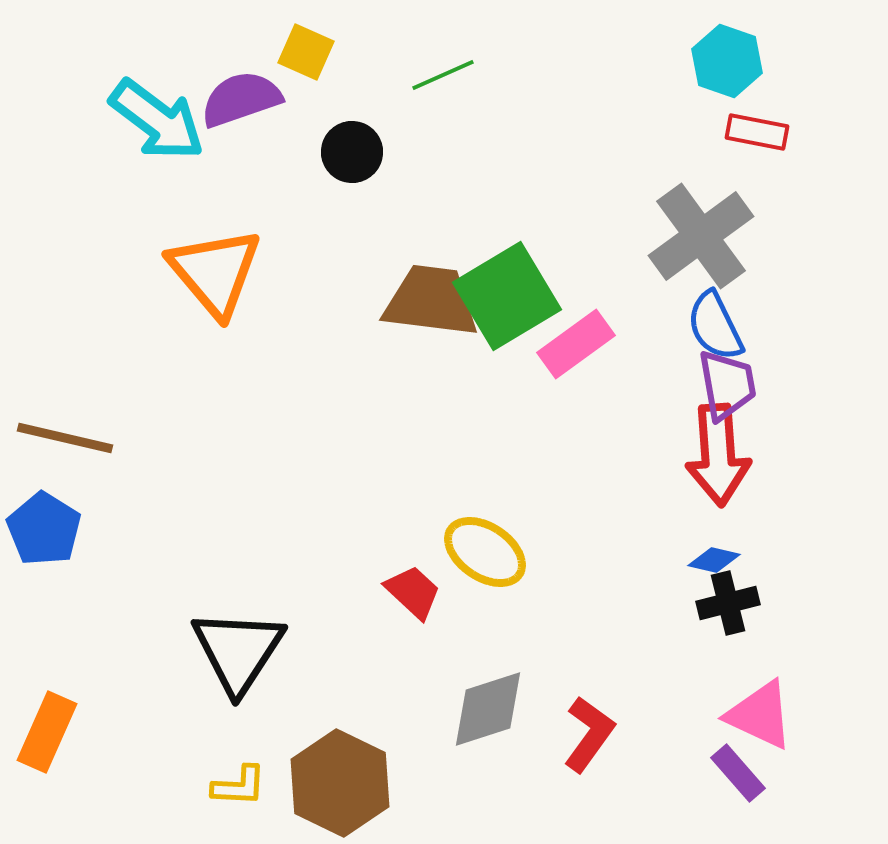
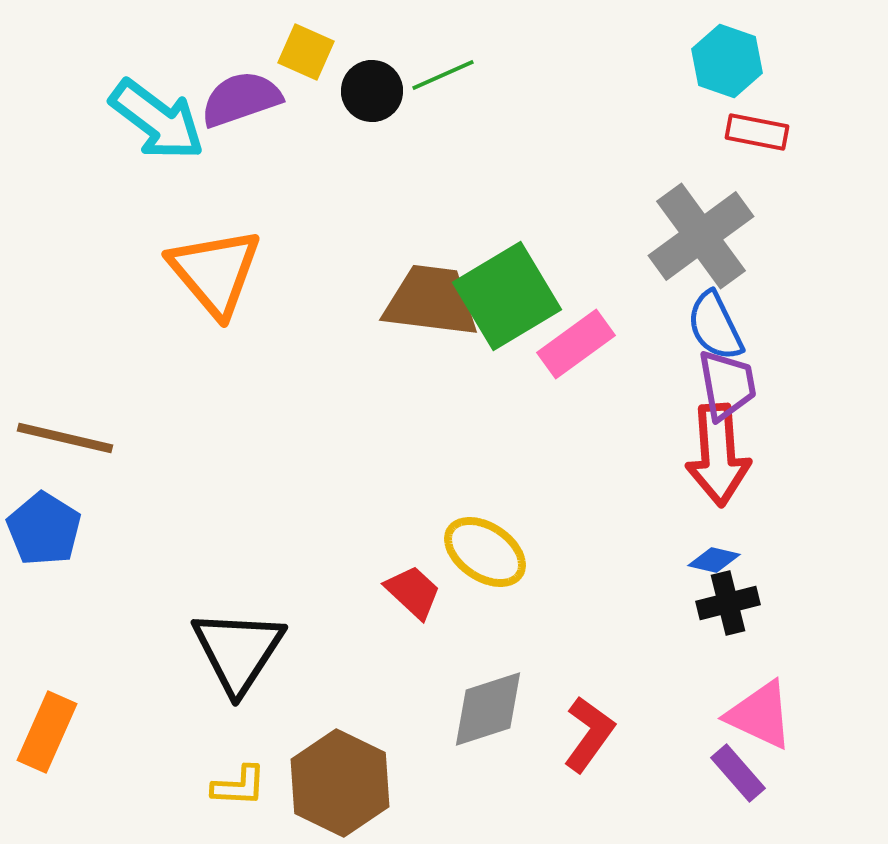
black circle: moved 20 px right, 61 px up
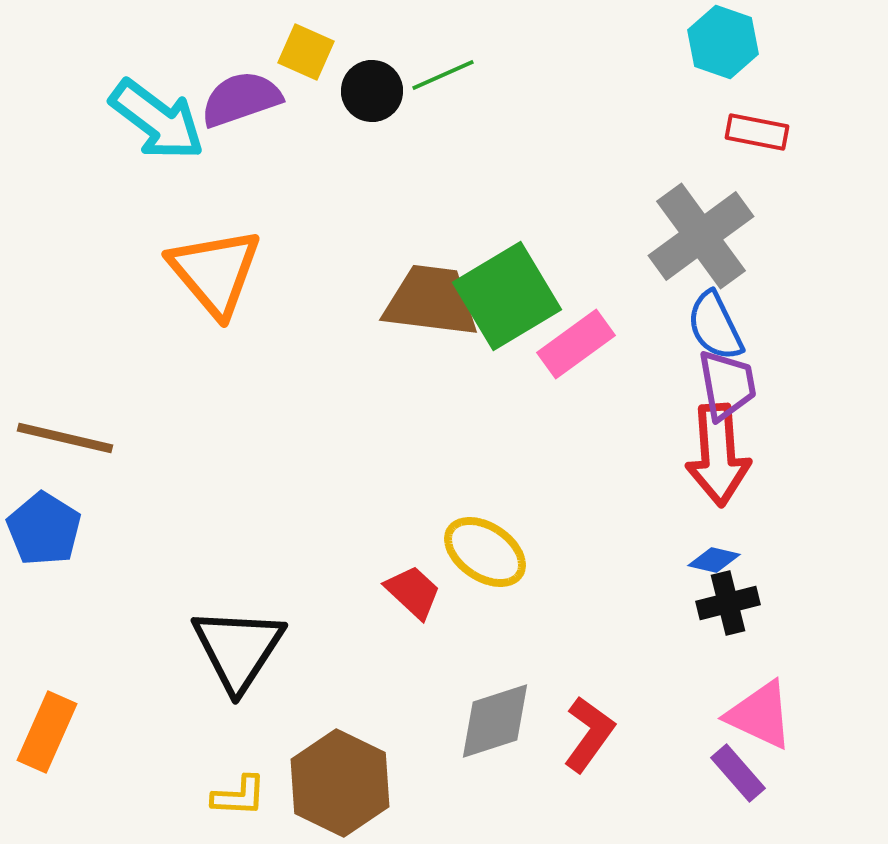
cyan hexagon: moved 4 px left, 19 px up
black triangle: moved 2 px up
gray diamond: moved 7 px right, 12 px down
yellow L-shape: moved 10 px down
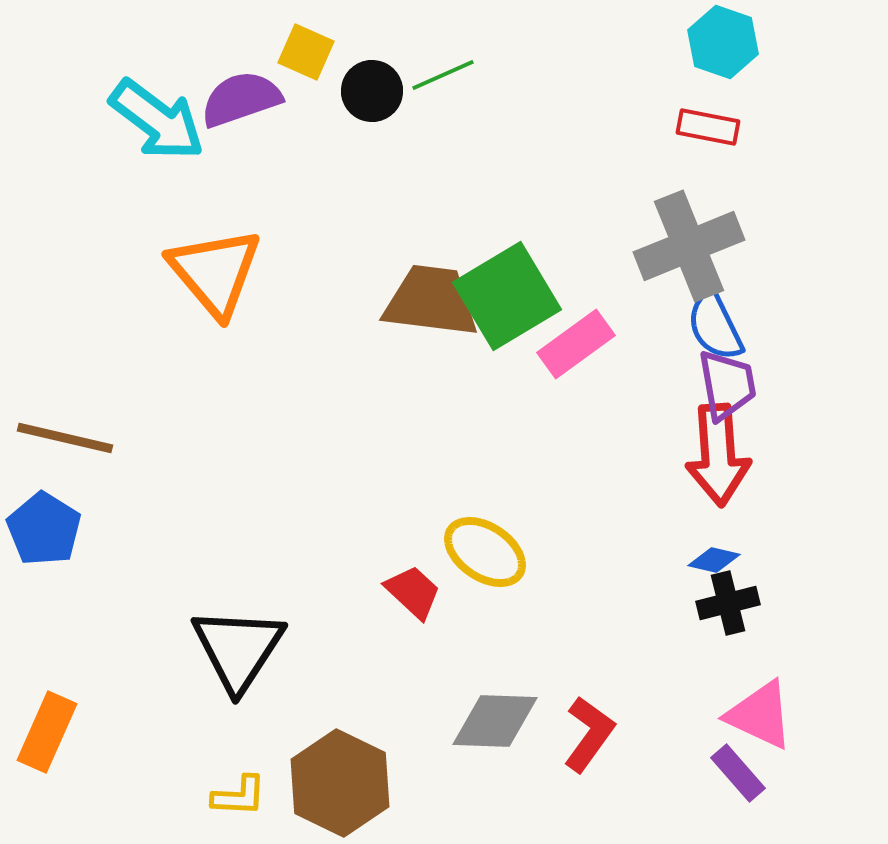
red rectangle: moved 49 px left, 5 px up
gray cross: moved 12 px left, 10 px down; rotated 14 degrees clockwise
gray diamond: rotated 20 degrees clockwise
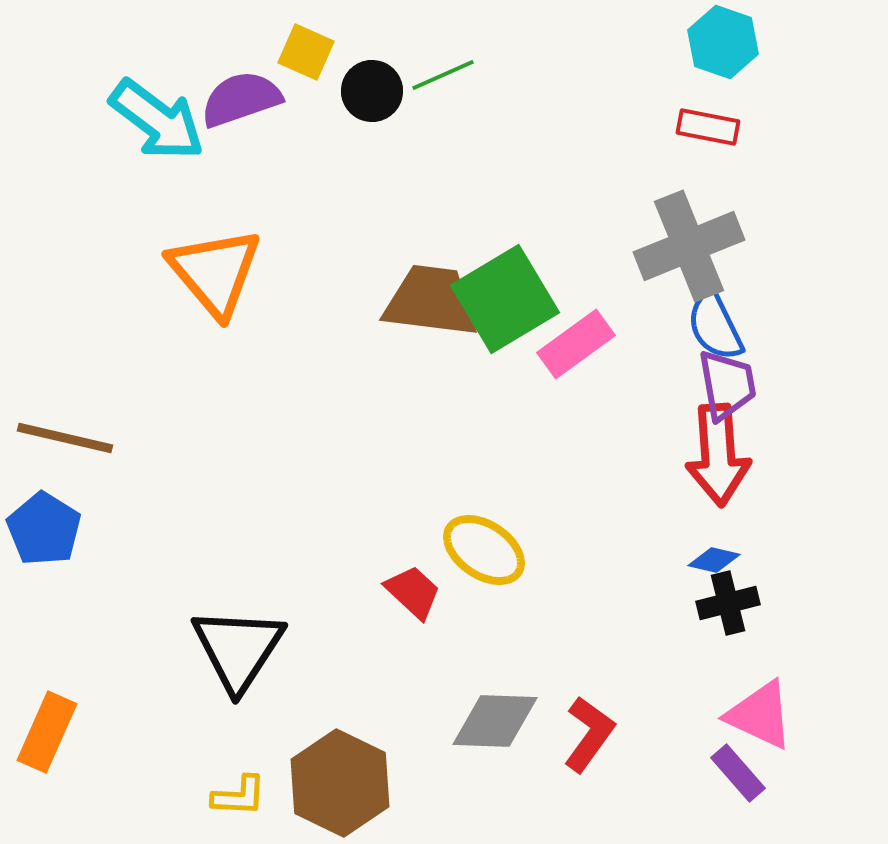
green square: moved 2 px left, 3 px down
yellow ellipse: moved 1 px left, 2 px up
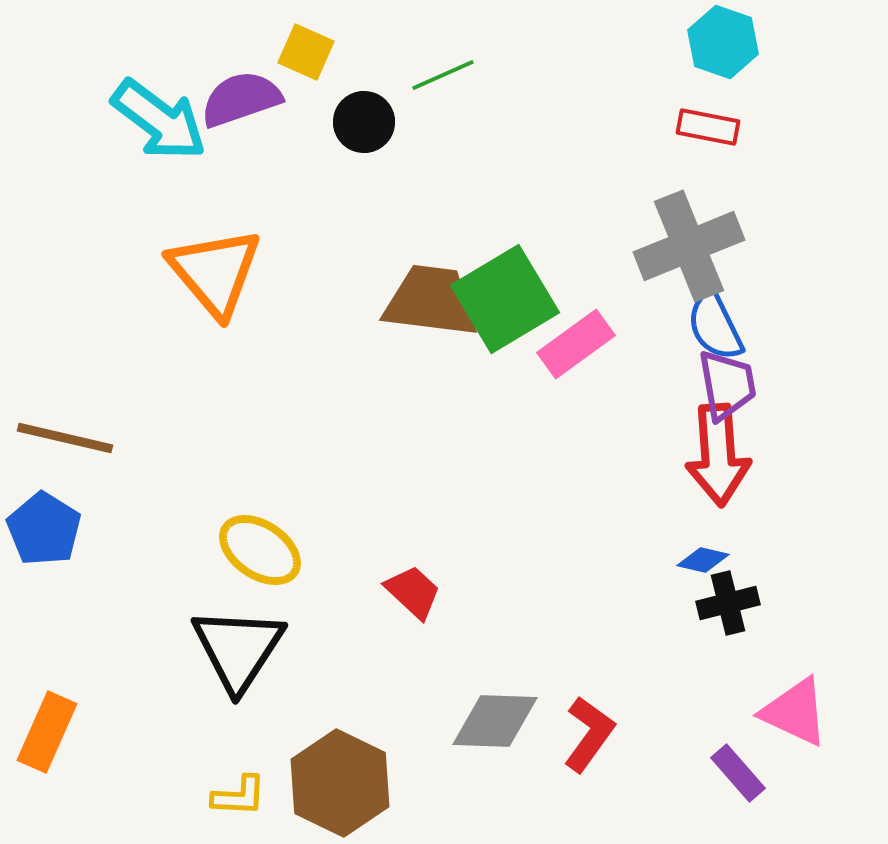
black circle: moved 8 px left, 31 px down
cyan arrow: moved 2 px right
yellow ellipse: moved 224 px left
blue diamond: moved 11 px left
pink triangle: moved 35 px right, 3 px up
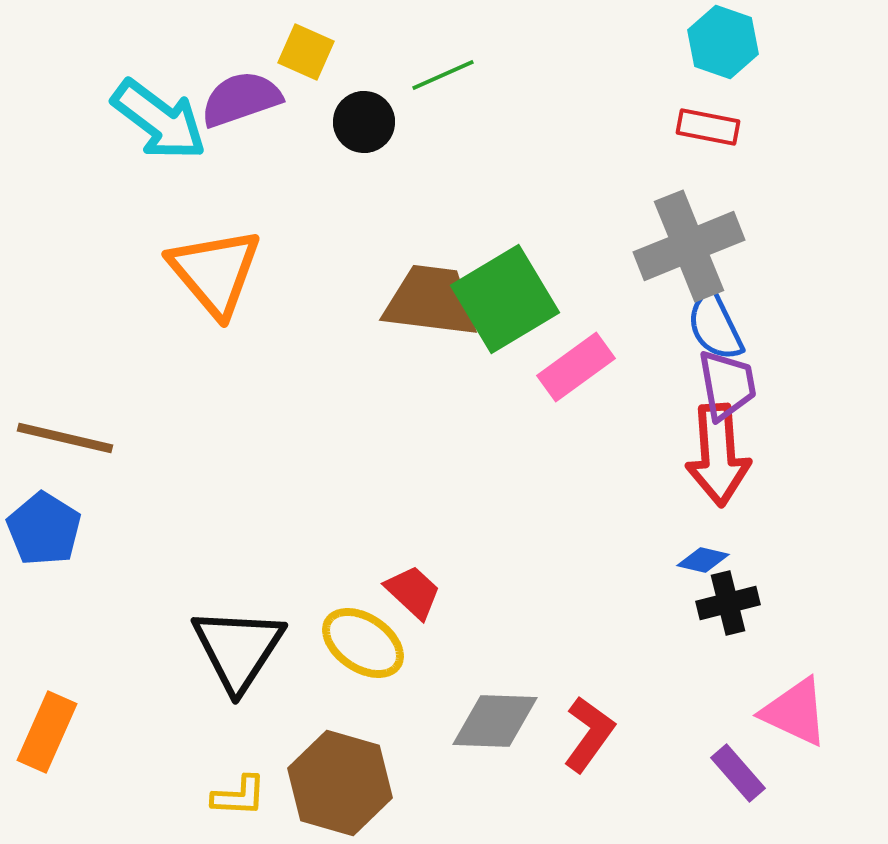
pink rectangle: moved 23 px down
yellow ellipse: moved 103 px right, 93 px down
brown hexagon: rotated 10 degrees counterclockwise
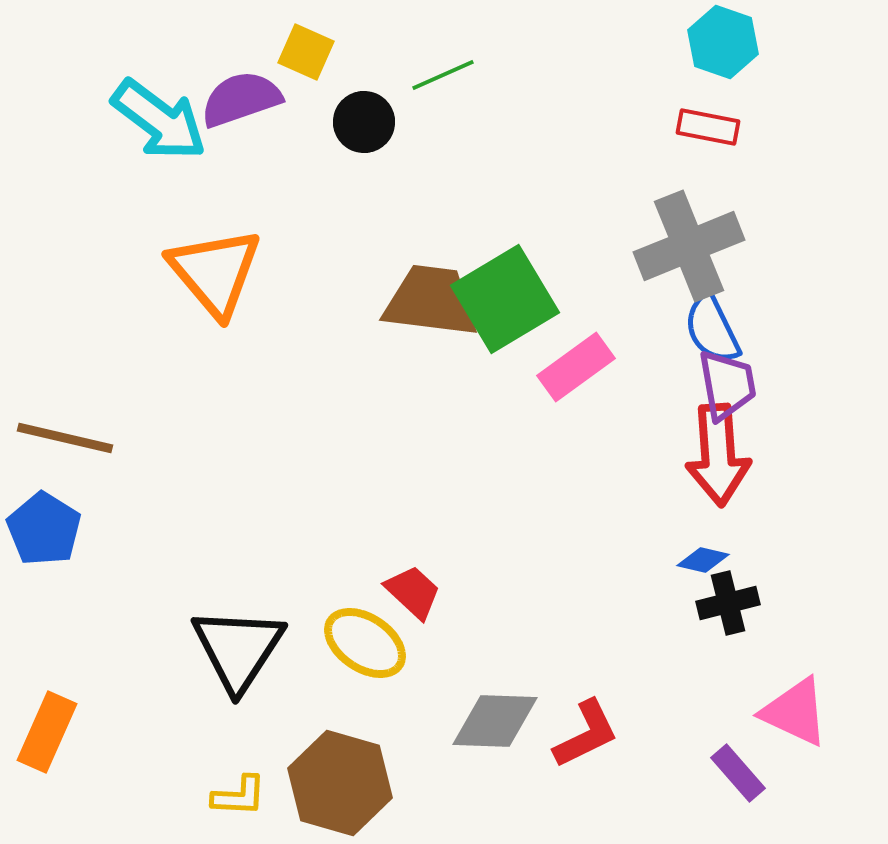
blue semicircle: moved 3 px left, 3 px down
yellow ellipse: moved 2 px right
red L-shape: moved 3 px left; rotated 28 degrees clockwise
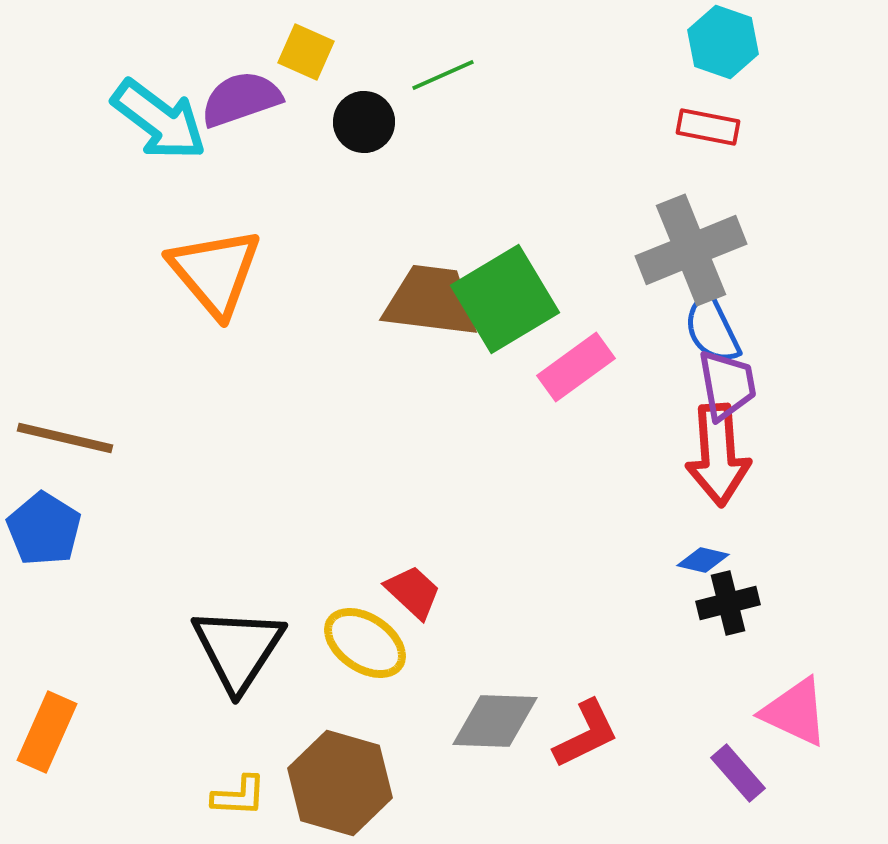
gray cross: moved 2 px right, 4 px down
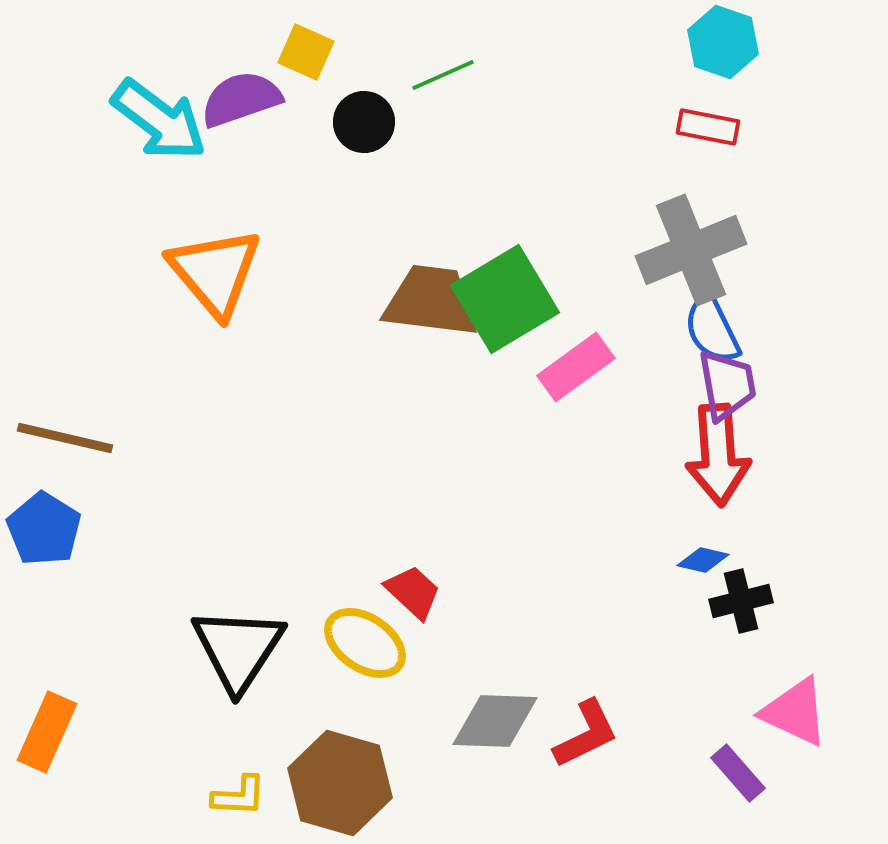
black cross: moved 13 px right, 2 px up
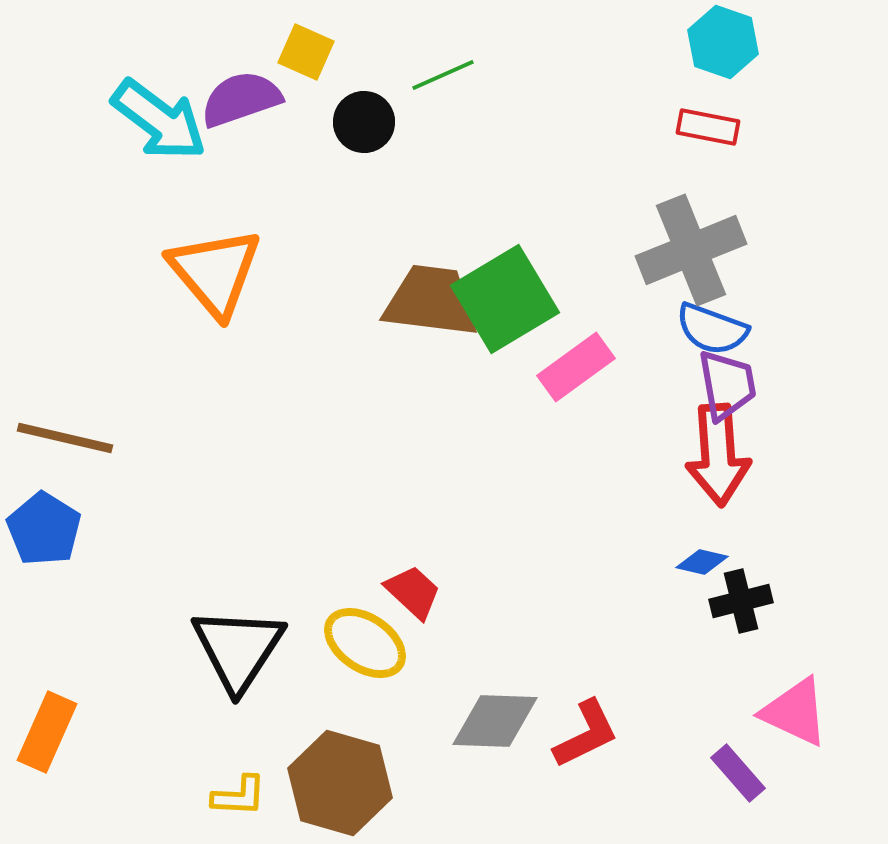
blue semicircle: rotated 44 degrees counterclockwise
blue diamond: moved 1 px left, 2 px down
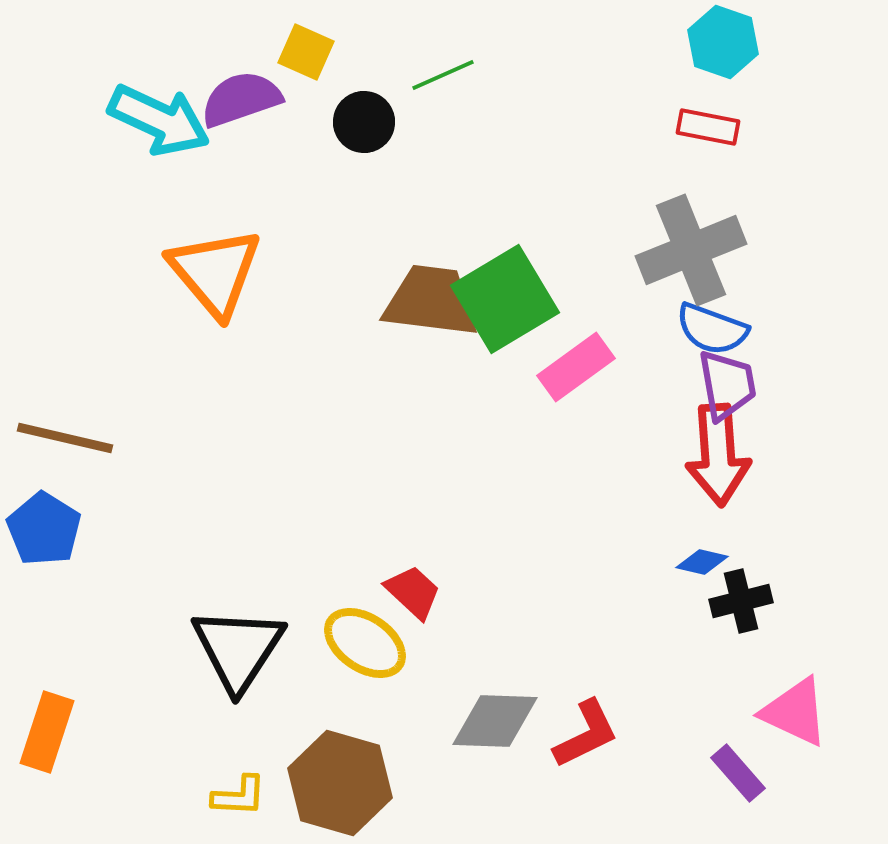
cyan arrow: rotated 12 degrees counterclockwise
orange rectangle: rotated 6 degrees counterclockwise
